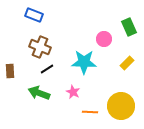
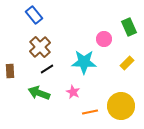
blue rectangle: rotated 30 degrees clockwise
brown cross: rotated 25 degrees clockwise
orange line: rotated 14 degrees counterclockwise
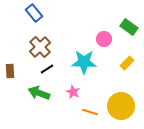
blue rectangle: moved 2 px up
green rectangle: rotated 30 degrees counterclockwise
orange line: rotated 28 degrees clockwise
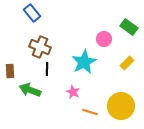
blue rectangle: moved 2 px left
brown cross: rotated 25 degrees counterclockwise
cyan star: rotated 30 degrees counterclockwise
black line: rotated 56 degrees counterclockwise
green arrow: moved 9 px left, 3 px up
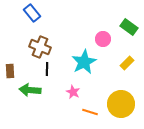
pink circle: moved 1 px left
green arrow: rotated 15 degrees counterclockwise
yellow circle: moved 2 px up
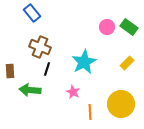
pink circle: moved 4 px right, 12 px up
black line: rotated 16 degrees clockwise
orange line: rotated 70 degrees clockwise
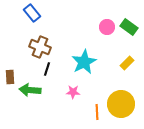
brown rectangle: moved 6 px down
pink star: rotated 24 degrees counterclockwise
orange line: moved 7 px right
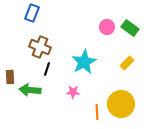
blue rectangle: rotated 60 degrees clockwise
green rectangle: moved 1 px right, 1 px down
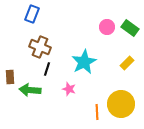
blue rectangle: moved 1 px down
pink star: moved 4 px left, 3 px up; rotated 16 degrees clockwise
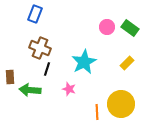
blue rectangle: moved 3 px right
brown cross: moved 1 px down
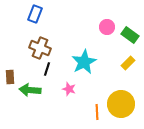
green rectangle: moved 7 px down
yellow rectangle: moved 1 px right
